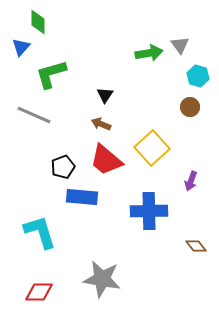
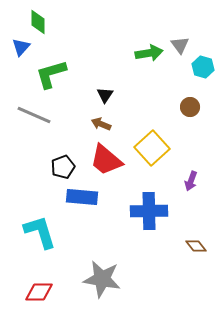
cyan hexagon: moved 5 px right, 9 px up
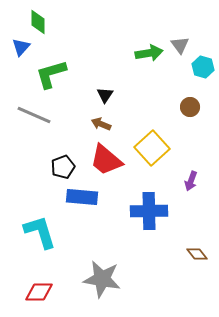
brown diamond: moved 1 px right, 8 px down
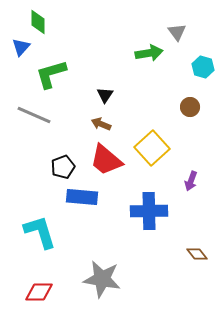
gray triangle: moved 3 px left, 13 px up
